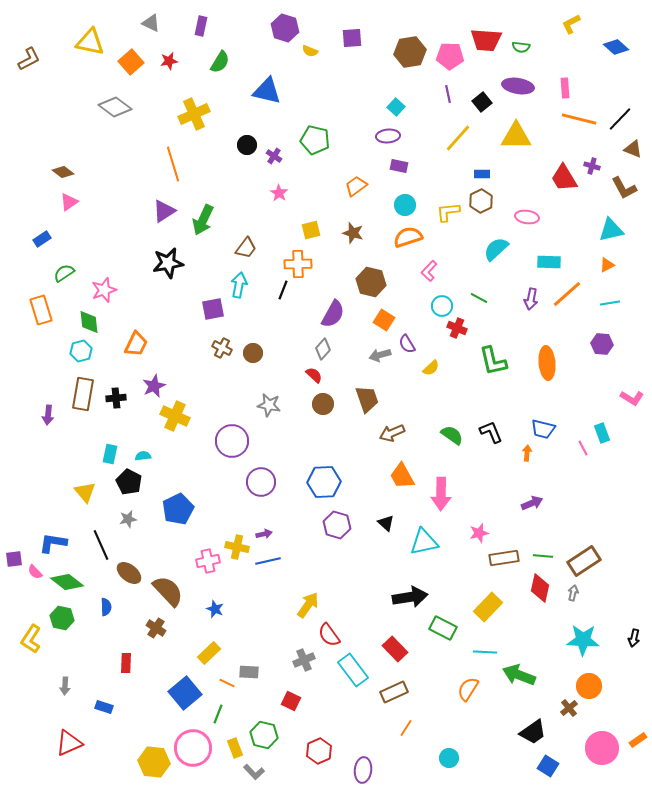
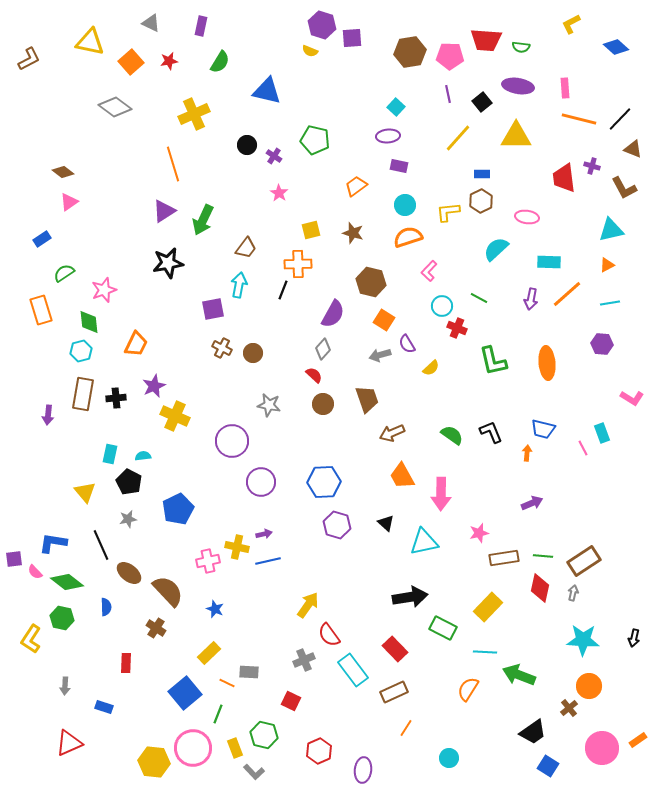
purple hexagon at (285, 28): moved 37 px right, 3 px up
red trapezoid at (564, 178): rotated 24 degrees clockwise
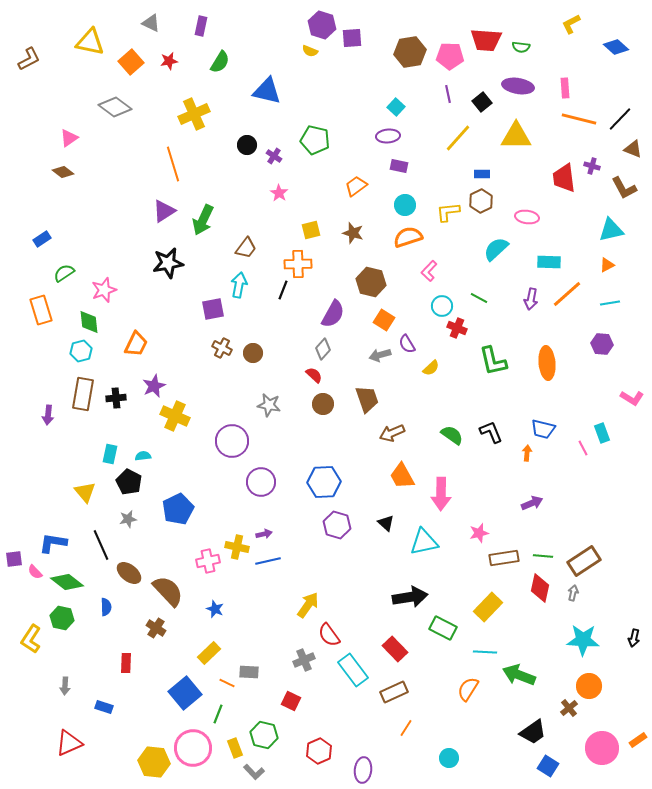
pink triangle at (69, 202): moved 64 px up
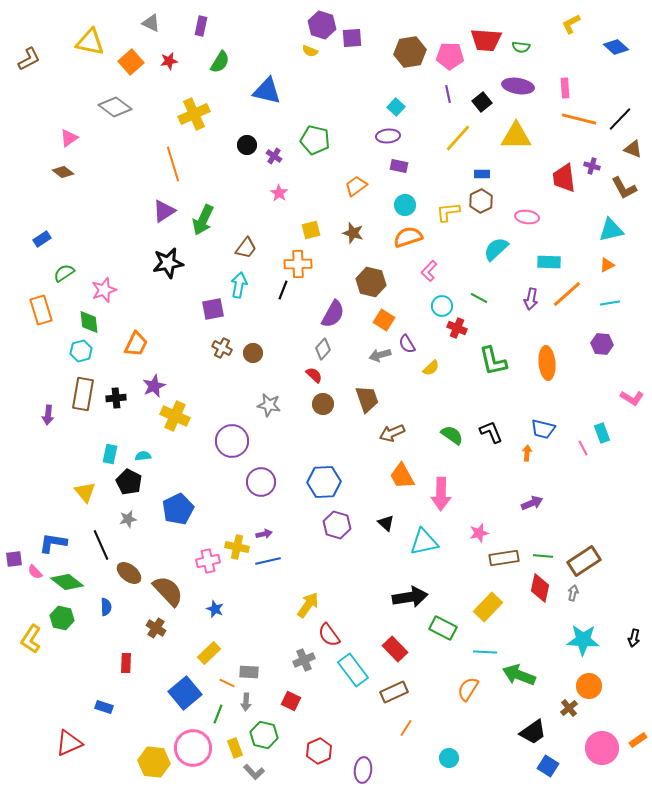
gray arrow at (65, 686): moved 181 px right, 16 px down
